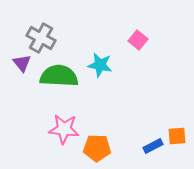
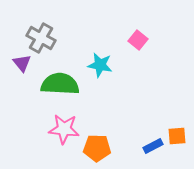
green semicircle: moved 1 px right, 8 px down
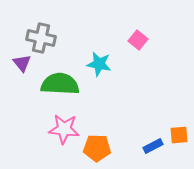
gray cross: rotated 16 degrees counterclockwise
cyan star: moved 1 px left, 1 px up
orange square: moved 2 px right, 1 px up
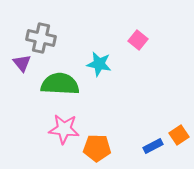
orange square: rotated 30 degrees counterclockwise
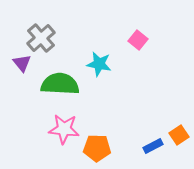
gray cross: rotated 36 degrees clockwise
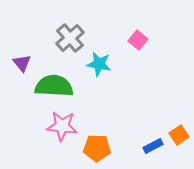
gray cross: moved 29 px right
green semicircle: moved 6 px left, 2 px down
pink star: moved 2 px left, 3 px up
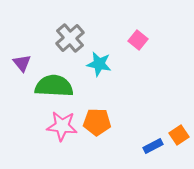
orange pentagon: moved 26 px up
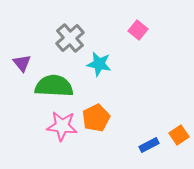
pink square: moved 10 px up
orange pentagon: moved 1 px left, 4 px up; rotated 28 degrees counterclockwise
blue rectangle: moved 4 px left, 1 px up
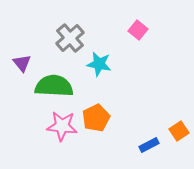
orange square: moved 4 px up
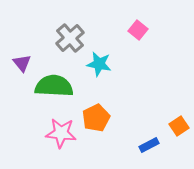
pink star: moved 1 px left, 7 px down
orange square: moved 5 px up
